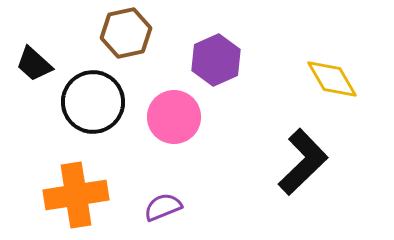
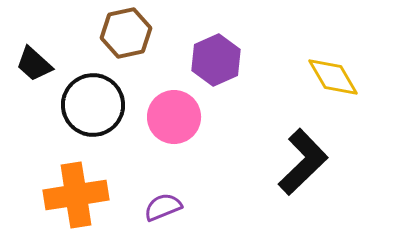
yellow diamond: moved 1 px right, 2 px up
black circle: moved 3 px down
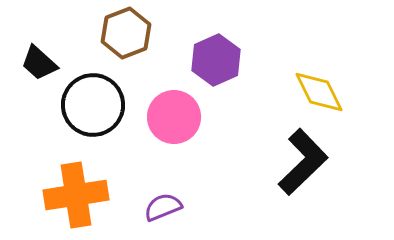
brown hexagon: rotated 9 degrees counterclockwise
black trapezoid: moved 5 px right, 1 px up
yellow diamond: moved 14 px left, 15 px down; rotated 4 degrees clockwise
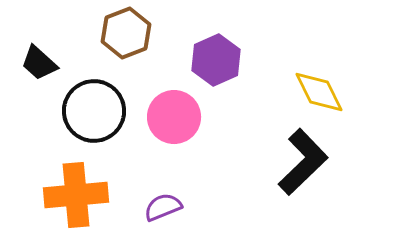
black circle: moved 1 px right, 6 px down
orange cross: rotated 4 degrees clockwise
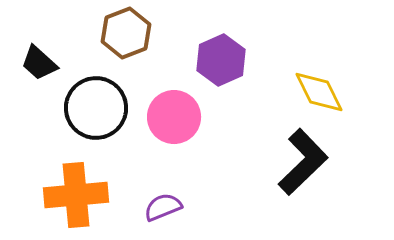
purple hexagon: moved 5 px right
black circle: moved 2 px right, 3 px up
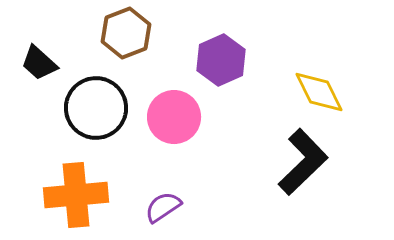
purple semicircle: rotated 12 degrees counterclockwise
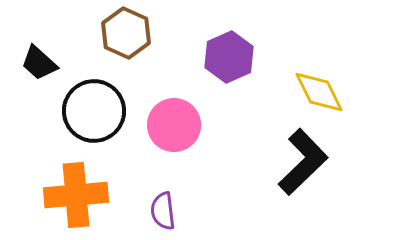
brown hexagon: rotated 15 degrees counterclockwise
purple hexagon: moved 8 px right, 3 px up
black circle: moved 2 px left, 3 px down
pink circle: moved 8 px down
purple semicircle: moved 4 px down; rotated 63 degrees counterclockwise
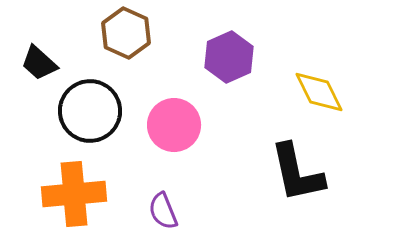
black circle: moved 4 px left
black L-shape: moved 6 px left, 11 px down; rotated 122 degrees clockwise
orange cross: moved 2 px left, 1 px up
purple semicircle: rotated 15 degrees counterclockwise
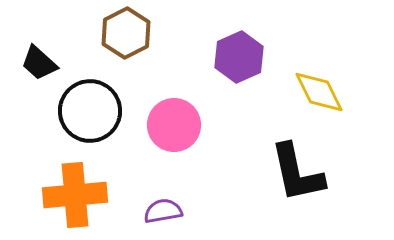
brown hexagon: rotated 9 degrees clockwise
purple hexagon: moved 10 px right
orange cross: moved 1 px right, 1 px down
purple semicircle: rotated 102 degrees clockwise
